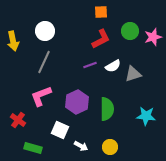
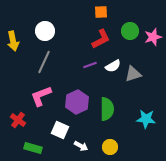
cyan star: moved 3 px down
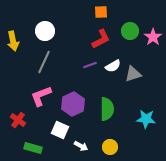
pink star: rotated 18 degrees counterclockwise
purple hexagon: moved 4 px left, 2 px down
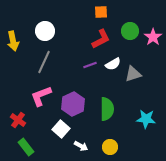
white semicircle: moved 2 px up
white square: moved 1 px right, 1 px up; rotated 18 degrees clockwise
green rectangle: moved 7 px left, 1 px up; rotated 36 degrees clockwise
